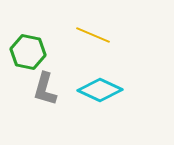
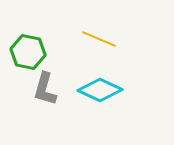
yellow line: moved 6 px right, 4 px down
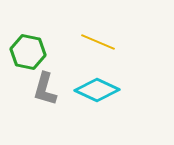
yellow line: moved 1 px left, 3 px down
cyan diamond: moved 3 px left
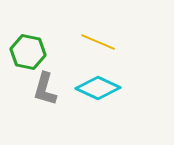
cyan diamond: moved 1 px right, 2 px up
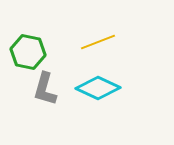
yellow line: rotated 44 degrees counterclockwise
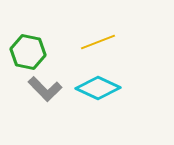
gray L-shape: rotated 60 degrees counterclockwise
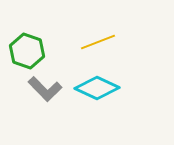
green hexagon: moved 1 px left, 1 px up; rotated 8 degrees clockwise
cyan diamond: moved 1 px left
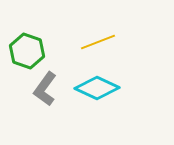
gray L-shape: rotated 80 degrees clockwise
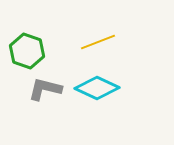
gray L-shape: rotated 68 degrees clockwise
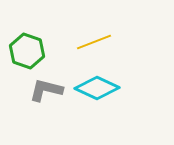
yellow line: moved 4 px left
gray L-shape: moved 1 px right, 1 px down
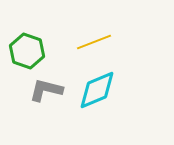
cyan diamond: moved 2 px down; rotated 48 degrees counterclockwise
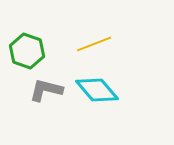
yellow line: moved 2 px down
cyan diamond: rotated 72 degrees clockwise
